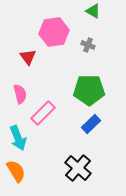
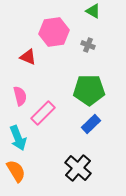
red triangle: rotated 30 degrees counterclockwise
pink semicircle: moved 2 px down
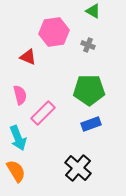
pink semicircle: moved 1 px up
blue rectangle: rotated 24 degrees clockwise
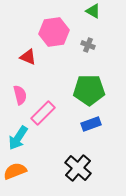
cyan arrow: rotated 55 degrees clockwise
orange semicircle: moved 1 px left; rotated 80 degrees counterclockwise
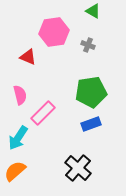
green pentagon: moved 2 px right, 2 px down; rotated 8 degrees counterclockwise
orange semicircle: rotated 20 degrees counterclockwise
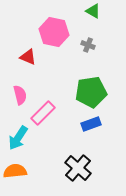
pink hexagon: rotated 20 degrees clockwise
orange semicircle: rotated 35 degrees clockwise
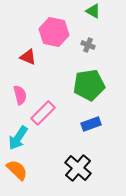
green pentagon: moved 2 px left, 7 px up
orange semicircle: moved 2 px right, 1 px up; rotated 50 degrees clockwise
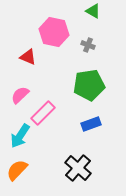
pink semicircle: rotated 120 degrees counterclockwise
cyan arrow: moved 2 px right, 2 px up
orange semicircle: rotated 90 degrees counterclockwise
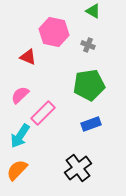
black cross: rotated 12 degrees clockwise
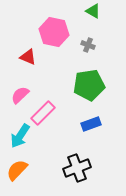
black cross: moved 1 px left; rotated 16 degrees clockwise
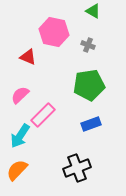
pink rectangle: moved 2 px down
